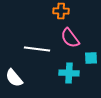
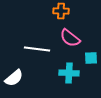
pink semicircle: rotated 15 degrees counterclockwise
white semicircle: rotated 90 degrees counterclockwise
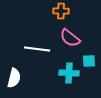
cyan square: moved 2 px left, 3 px down
white semicircle: rotated 36 degrees counterclockwise
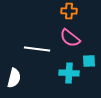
orange cross: moved 8 px right
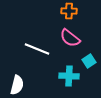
white line: rotated 15 degrees clockwise
cyan square: rotated 32 degrees counterclockwise
cyan cross: moved 3 px down
white semicircle: moved 3 px right, 7 px down
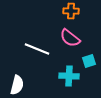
orange cross: moved 2 px right
cyan square: rotated 16 degrees clockwise
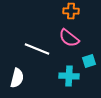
pink semicircle: moved 1 px left
white semicircle: moved 7 px up
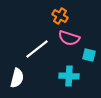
orange cross: moved 11 px left, 5 px down; rotated 28 degrees clockwise
pink semicircle: rotated 20 degrees counterclockwise
white line: rotated 60 degrees counterclockwise
cyan square: moved 6 px up; rotated 32 degrees clockwise
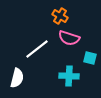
cyan square: moved 1 px right, 3 px down
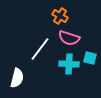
white line: moved 3 px right; rotated 15 degrees counterclockwise
cyan cross: moved 12 px up
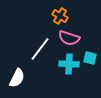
white semicircle: rotated 12 degrees clockwise
